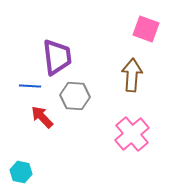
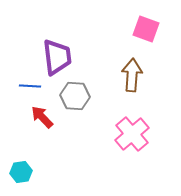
cyan hexagon: rotated 20 degrees counterclockwise
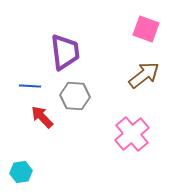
purple trapezoid: moved 8 px right, 5 px up
brown arrow: moved 12 px right; rotated 48 degrees clockwise
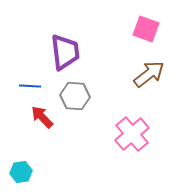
brown arrow: moved 5 px right, 1 px up
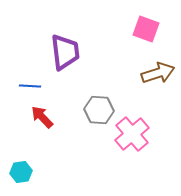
brown arrow: moved 9 px right, 1 px up; rotated 20 degrees clockwise
gray hexagon: moved 24 px right, 14 px down
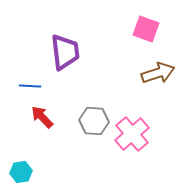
gray hexagon: moved 5 px left, 11 px down
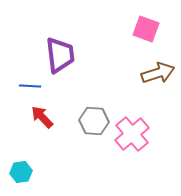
purple trapezoid: moved 5 px left, 3 px down
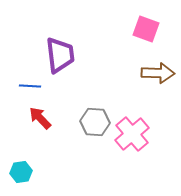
brown arrow: rotated 20 degrees clockwise
red arrow: moved 2 px left, 1 px down
gray hexagon: moved 1 px right, 1 px down
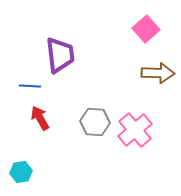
pink square: rotated 28 degrees clockwise
red arrow: rotated 15 degrees clockwise
pink cross: moved 3 px right, 4 px up
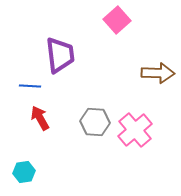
pink square: moved 29 px left, 9 px up
cyan hexagon: moved 3 px right
